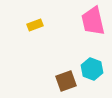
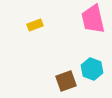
pink trapezoid: moved 2 px up
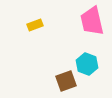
pink trapezoid: moved 1 px left, 2 px down
cyan hexagon: moved 5 px left, 5 px up
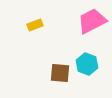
pink trapezoid: rotated 76 degrees clockwise
brown square: moved 6 px left, 8 px up; rotated 25 degrees clockwise
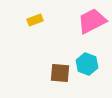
yellow rectangle: moved 5 px up
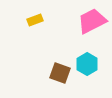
cyan hexagon: rotated 10 degrees clockwise
brown square: rotated 15 degrees clockwise
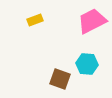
cyan hexagon: rotated 25 degrees counterclockwise
brown square: moved 6 px down
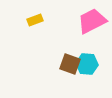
brown square: moved 10 px right, 15 px up
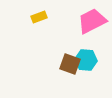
yellow rectangle: moved 4 px right, 3 px up
cyan hexagon: moved 1 px left, 4 px up
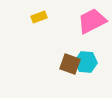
cyan hexagon: moved 2 px down
